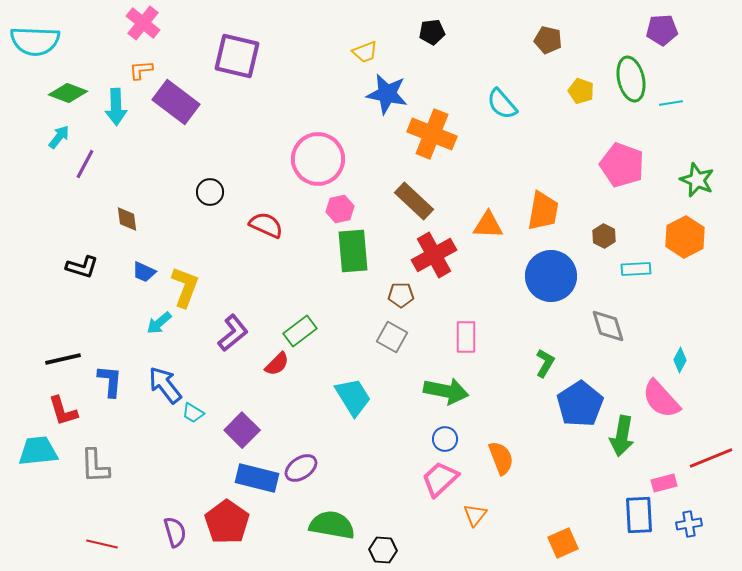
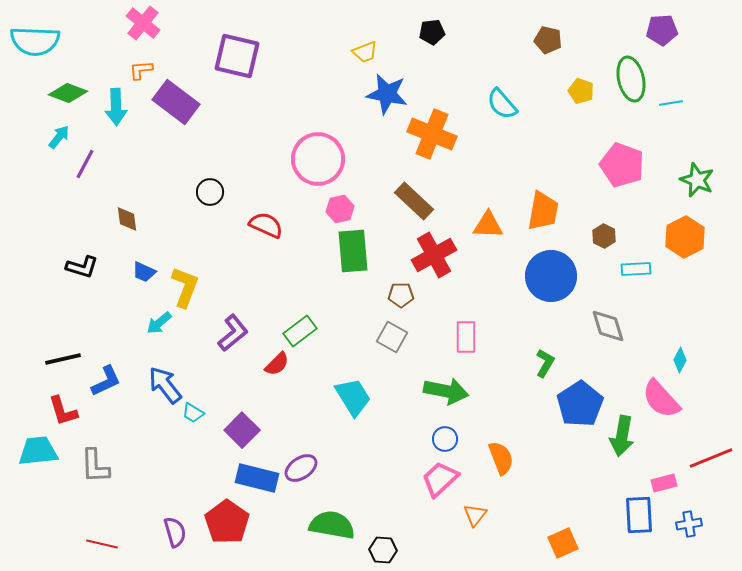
blue L-shape at (110, 381): moved 4 px left; rotated 60 degrees clockwise
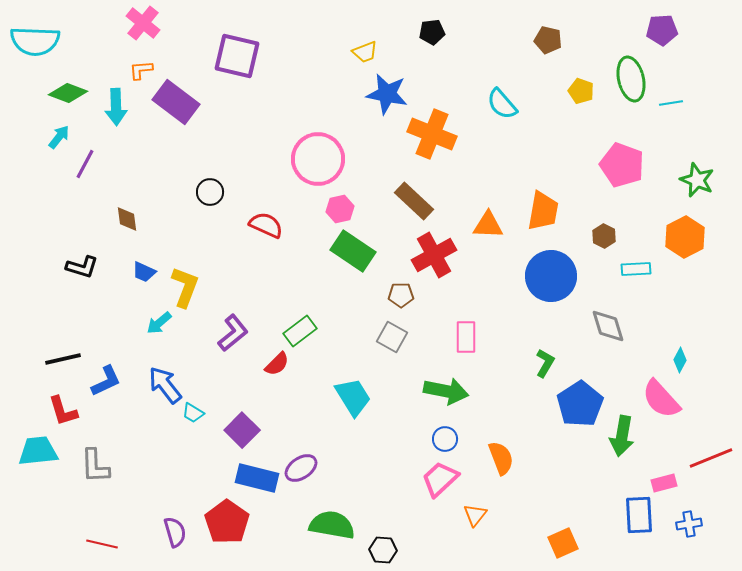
green rectangle at (353, 251): rotated 51 degrees counterclockwise
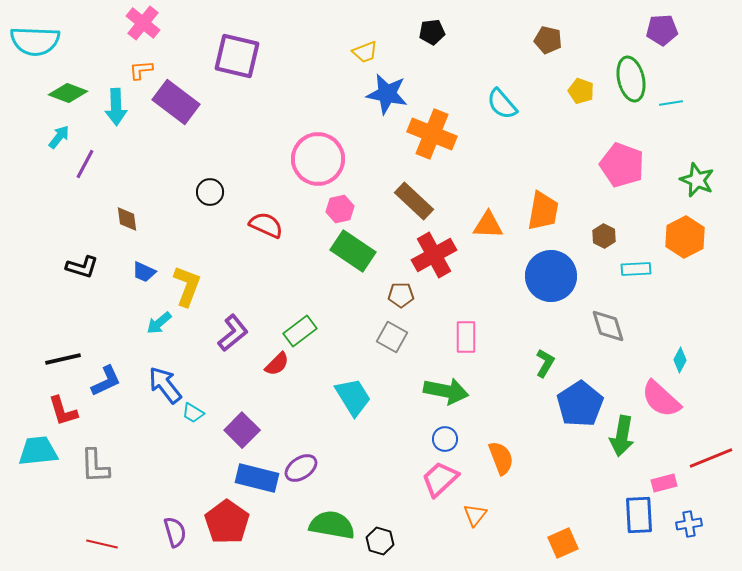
yellow L-shape at (185, 287): moved 2 px right, 1 px up
pink semicircle at (661, 399): rotated 6 degrees counterclockwise
black hexagon at (383, 550): moved 3 px left, 9 px up; rotated 12 degrees clockwise
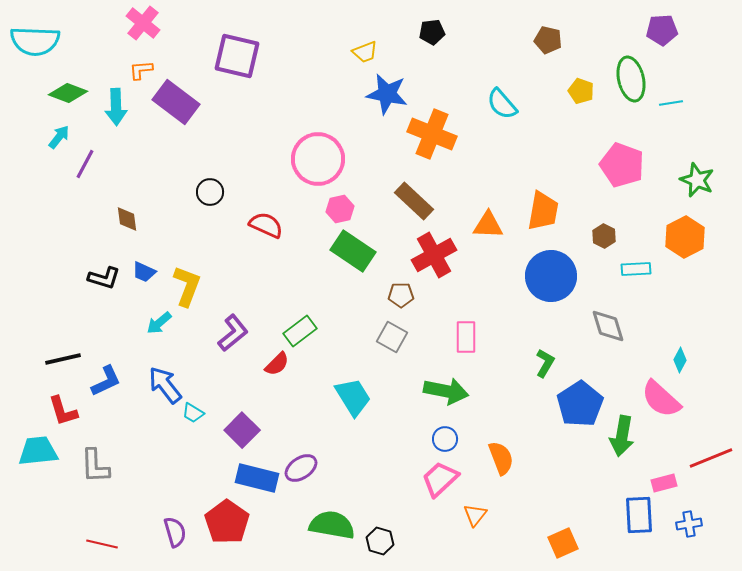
black L-shape at (82, 267): moved 22 px right, 11 px down
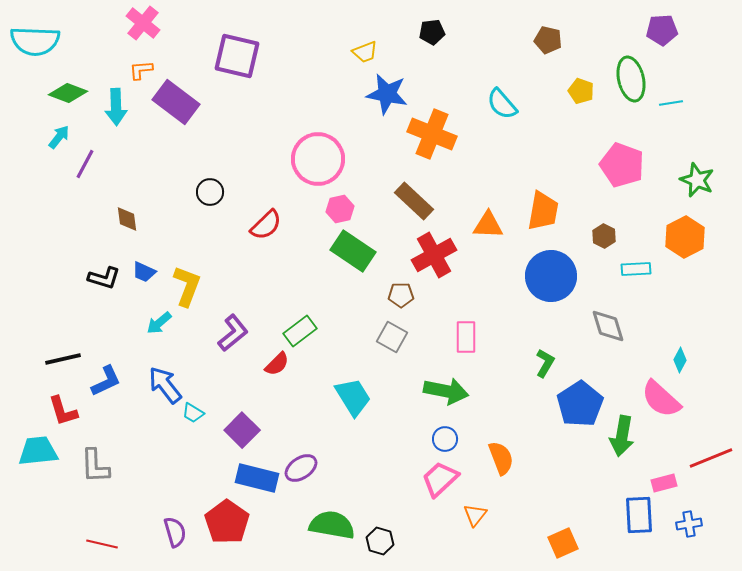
red semicircle at (266, 225): rotated 112 degrees clockwise
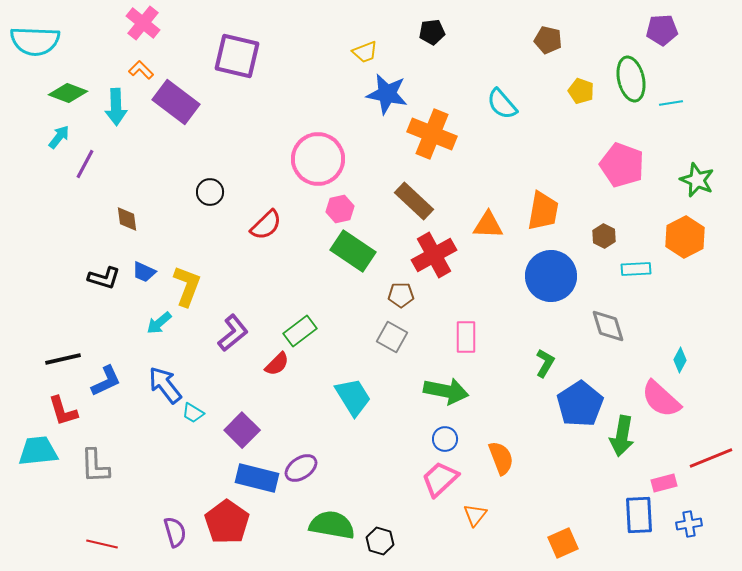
orange L-shape at (141, 70): rotated 50 degrees clockwise
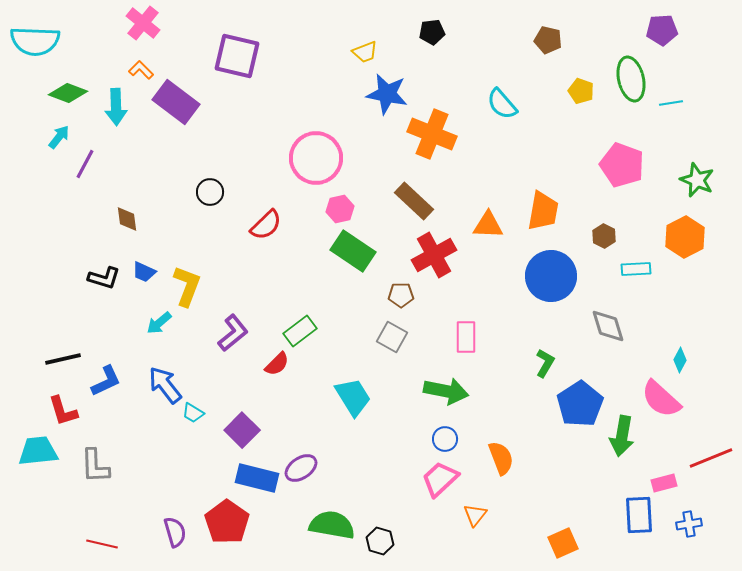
pink circle at (318, 159): moved 2 px left, 1 px up
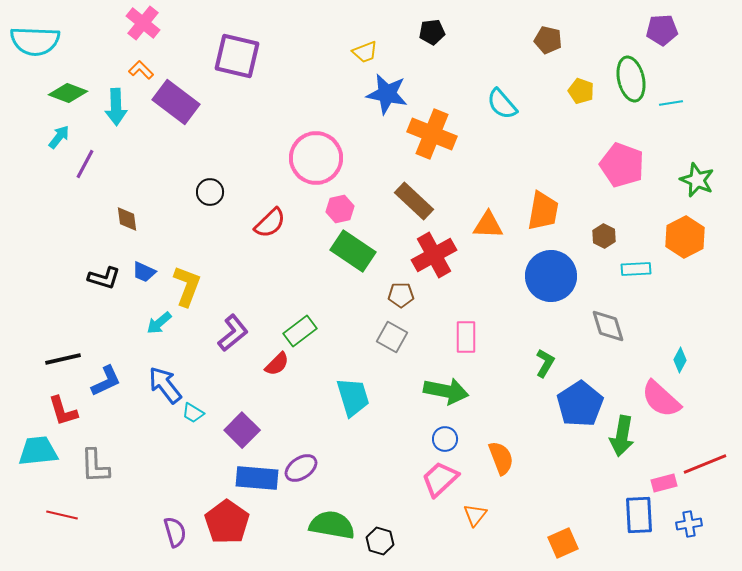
red semicircle at (266, 225): moved 4 px right, 2 px up
cyan trapezoid at (353, 397): rotated 15 degrees clockwise
red line at (711, 458): moved 6 px left, 6 px down
blue rectangle at (257, 478): rotated 9 degrees counterclockwise
red line at (102, 544): moved 40 px left, 29 px up
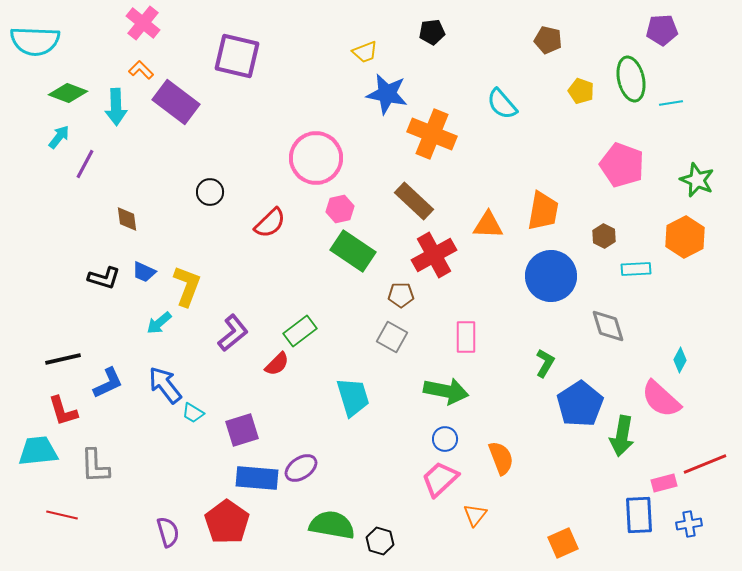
blue L-shape at (106, 381): moved 2 px right, 2 px down
purple square at (242, 430): rotated 28 degrees clockwise
purple semicircle at (175, 532): moved 7 px left
